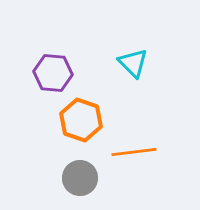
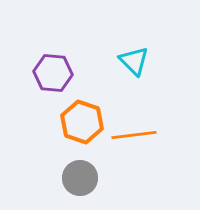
cyan triangle: moved 1 px right, 2 px up
orange hexagon: moved 1 px right, 2 px down
orange line: moved 17 px up
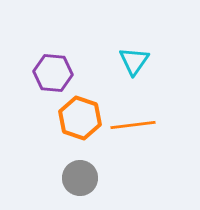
cyan triangle: rotated 20 degrees clockwise
orange hexagon: moved 2 px left, 4 px up
orange line: moved 1 px left, 10 px up
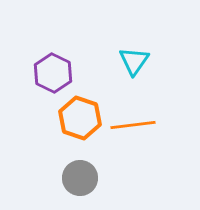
purple hexagon: rotated 21 degrees clockwise
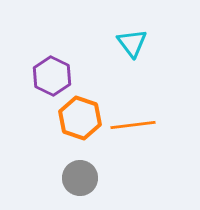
cyan triangle: moved 2 px left, 18 px up; rotated 12 degrees counterclockwise
purple hexagon: moved 1 px left, 3 px down
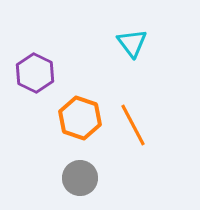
purple hexagon: moved 17 px left, 3 px up
orange line: rotated 69 degrees clockwise
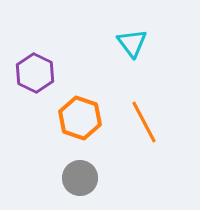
orange line: moved 11 px right, 3 px up
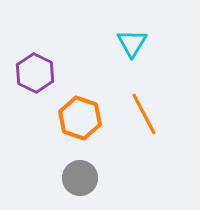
cyan triangle: rotated 8 degrees clockwise
orange line: moved 8 px up
